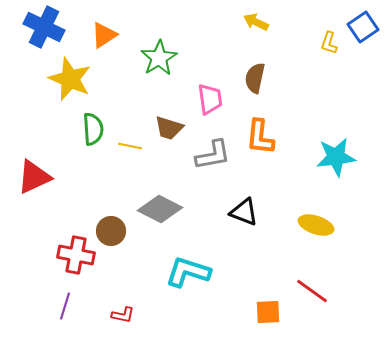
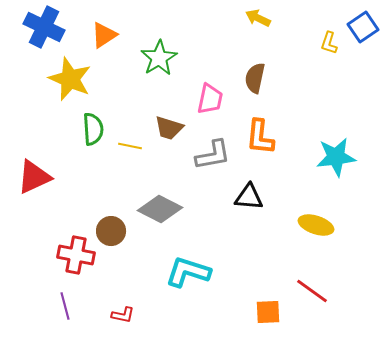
yellow arrow: moved 2 px right, 4 px up
pink trapezoid: rotated 20 degrees clockwise
black triangle: moved 5 px right, 15 px up; rotated 16 degrees counterclockwise
purple line: rotated 32 degrees counterclockwise
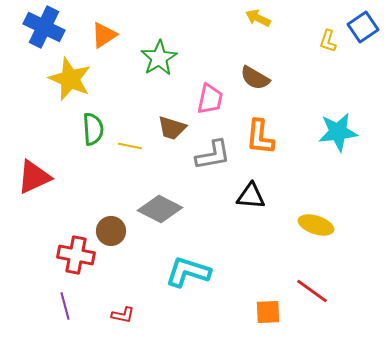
yellow L-shape: moved 1 px left, 2 px up
brown semicircle: rotated 72 degrees counterclockwise
brown trapezoid: moved 3 px right
cyan star: moved 2 px right, 25 px up
black triangle: moved 2 px right, 1 px up
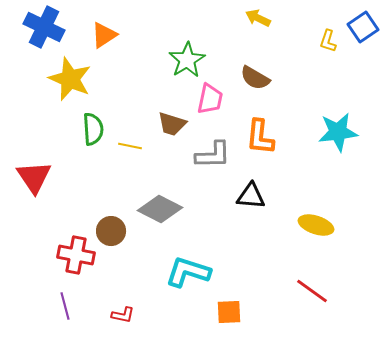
green star: moved 28 px right, 2 px down
brown trapezoid: moved 4 px up
gray L-shape: rotated 9 degrees clockwise
red triangle: rotated 39 degrees counterclockwise
orange square: moved 39 px left
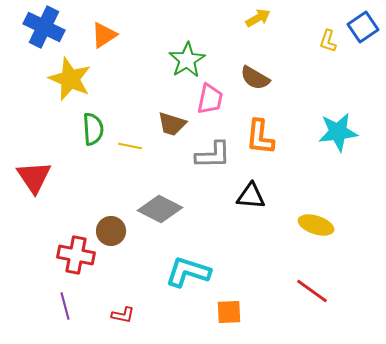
yellow arrow: rotated 125 degrees clockwise
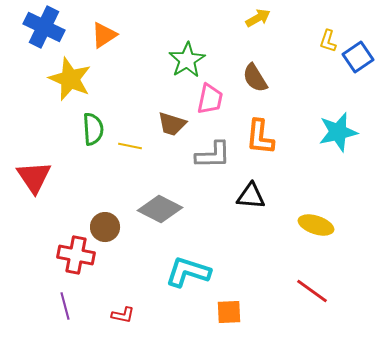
blue square: moved 5 px left, 30 px down
brown semicircle: rotated 28 degrees clockwise
cyan star: rotated 6 degrees counterclockwise
brown circle: moved 6 px left, 4 px up
